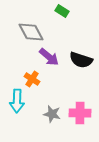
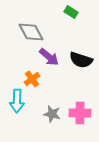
green rectangle: moved 9 px right, 1 px down
orange cross: rotated 21 degrees clockwise
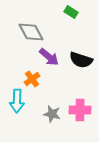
pink cross: moved 3 px up
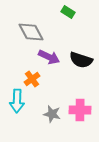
green rectangle: moved 3 px left
purple arrow: rotated 15 degrees counterclockwise
